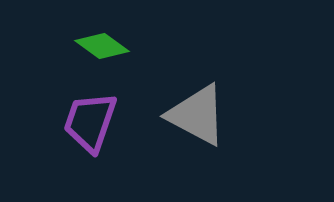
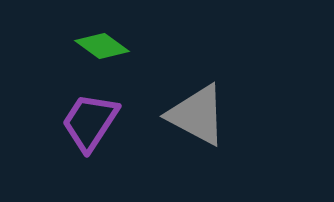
purple trapezoid: rotated 14 degrees clockwise
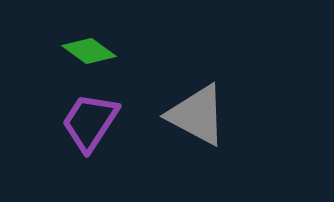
green diamond: moved 13 px left, 5 px down
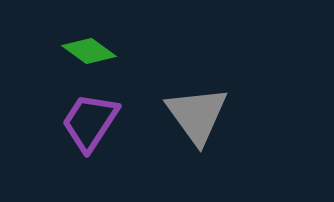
gray triangle: rotated 26 degrees clockwise
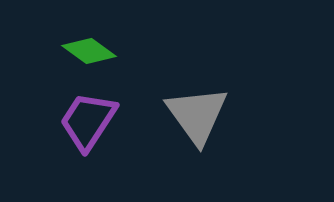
purple trapezoid: moved 2 px left, 1 px up
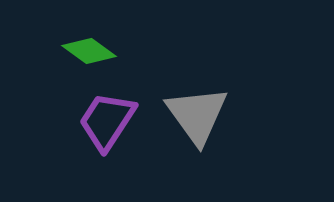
purple trapezoid: moved 19 px right
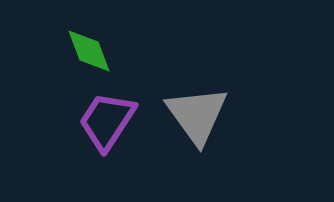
green diamond: rotated 34 degrees clockwise
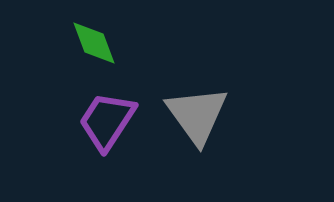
green diamond: moved 5 px right, 8 px up
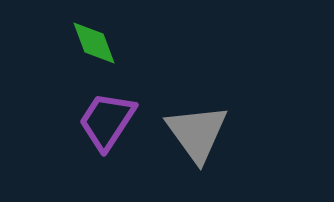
gray triangle: moved 18 px down
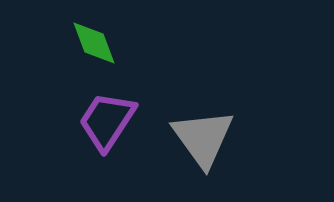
gray triangle: moved 6 px right, 5 px down
